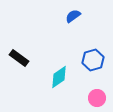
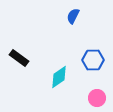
blue semicircle: rotated 28 degrees counterclockwise
blue hexagon: rotated 15 degrees clockwise
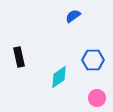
blue semicircle: rotated 28 degrees clockwise
black rectangle: moved 1 px up; rotated 42 degrees clockwise
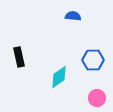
blue semicircle: rotated 42 degrees clockwise
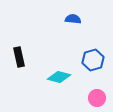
blue semicircle: moved 3 px down
blue hexagon: rotated 15 degrees counterclockwise
cyan diamond: rotated 50 degrees clockwise
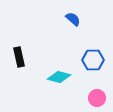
blue semicircle: rotated 35 degrees clockwise
blue hexagon: rotated 15 degrees clockwise
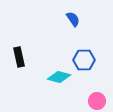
blue semicircle: rotated 14 degrees clockwise
blue hexagon: moved 9 px left
pink circle: moved 3 px down
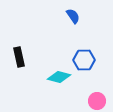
blue semicircle: moved 3 px up
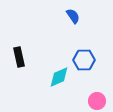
cyan diamond: rotated 40 degrees counterclockwise
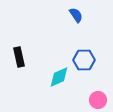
blue semicircle: moved 3 px right, 1 px up
pink circle: moved 1 px right, 1 px up
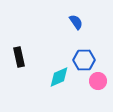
blue semicircle: moved 7 px down
pink circle: moved 19 px up
